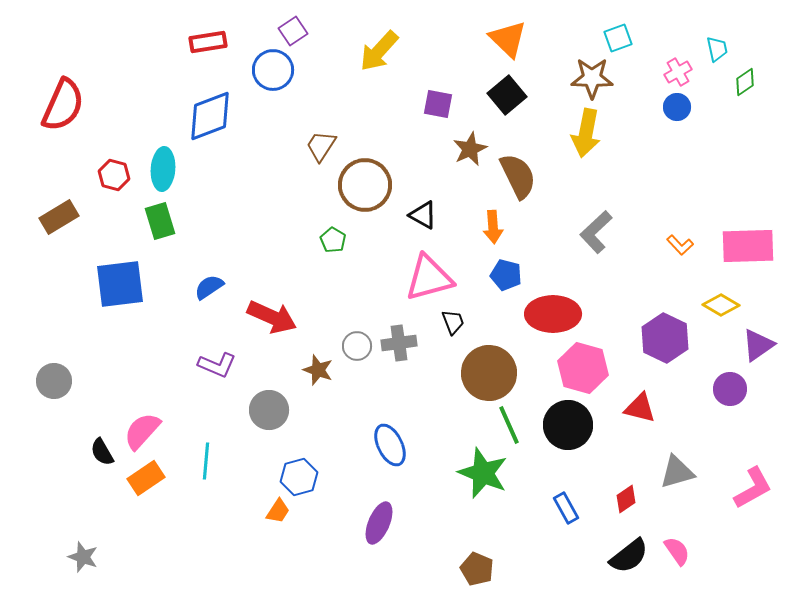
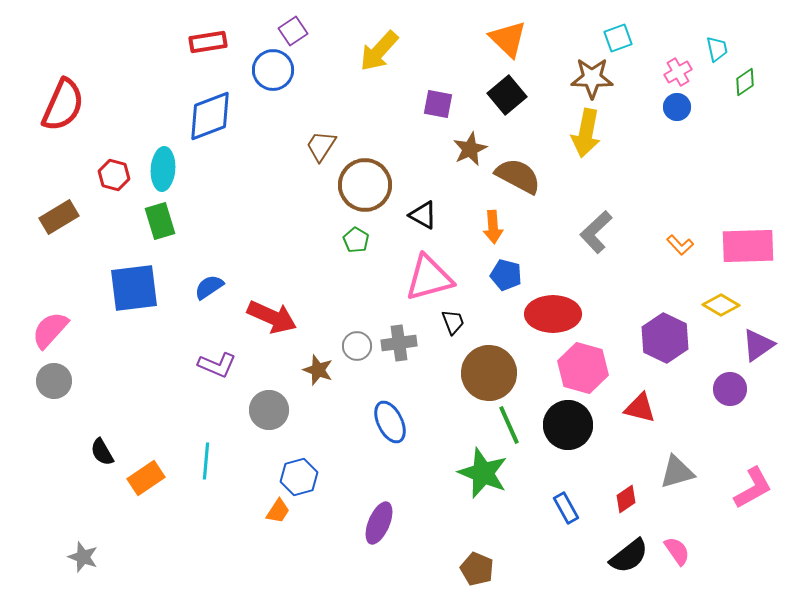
brown semicircle at (518, 176): rotated 36 degrees counterclockwise
green pentagon at (333, 240): moved 23 px right
blue square at (120, 284): moved 14 px right, 4 px down
pink semicircle at (142, 431): moved 92 px left, 101 px up
blue ellipse at (390, 445): moved 23 px up
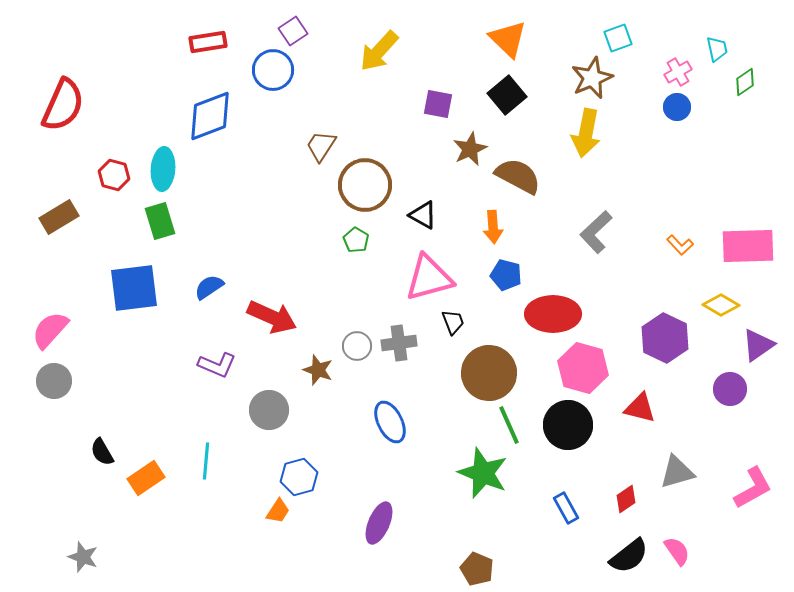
brown star at (592, 78): rotated 24 degrees counterclockwise
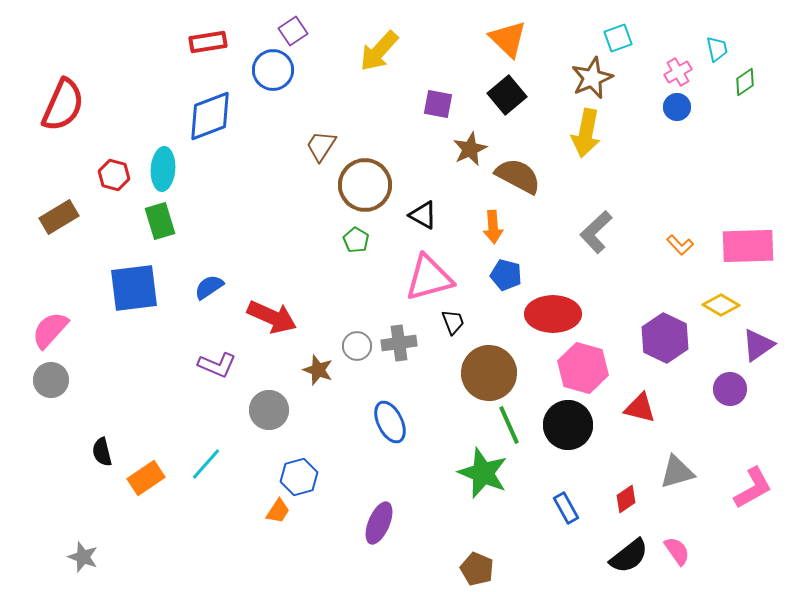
gray circle at (54, 381): moved 3 px left, 1 px up
black semicircle at (102, 452): rotated 16 degrees clockwise
cyan line at (206, 461): moved 3 px down; rotated 36 degrees clockwise
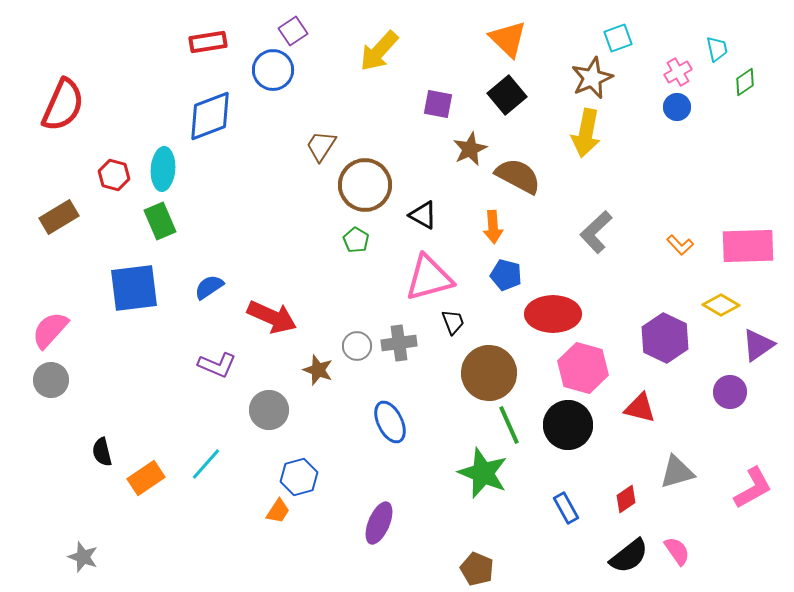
green rectangle at (160, 221): rotated 6 degrees counterclockwise
purple circle at (730, 389): moved 3 px down
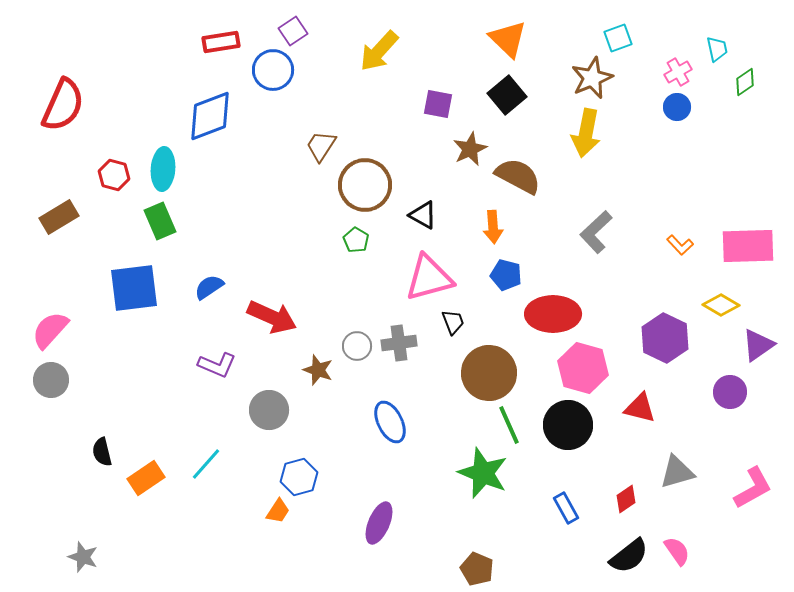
red rectangle at (208, 42): moved 13 px right
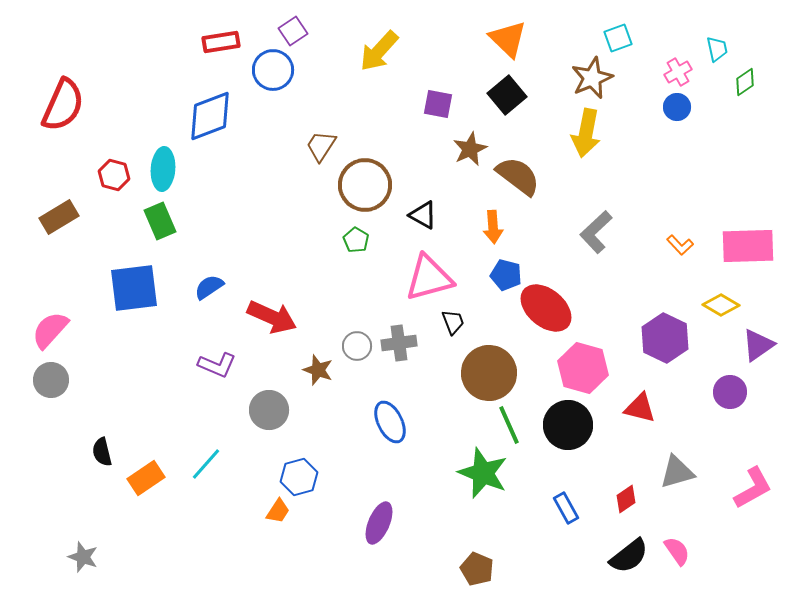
brown semicircle at (518, 176): rotated 9 degrees clockwise
red ellipse at (553, 314): moved 7 px left, 6 px up; rotated 40 degrees clockwise
